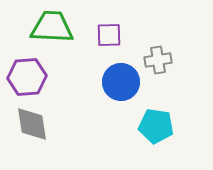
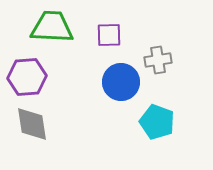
cyan pentagon: moved 1 px right, 4 px up; rotated 12 degrees clockwise
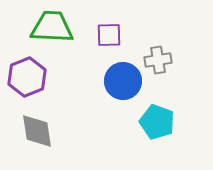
purple hexagon: rotated 18 degrees counterclockwise
blue circle: moved 2 px right, 1 px up
gray diamond: moved 5 px right, 7 px down
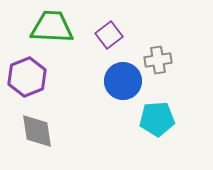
purple square: rotated 36 degrees counterclockwise
cyan pentagon: moved 3 px up; rotated 24 degrees counterclockwise
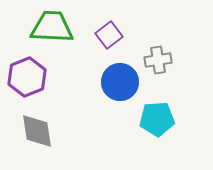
blue circle: moved 3 px left, 1 px down
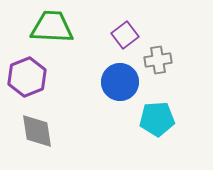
purple square: moved 16 px right
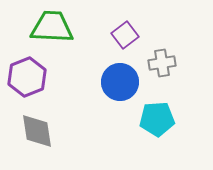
gray cross: moved 4 px right, 3 px down
